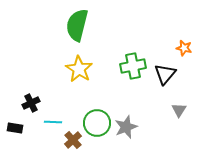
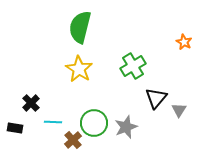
green semicircle: moved 3 px right, 2 px down
orange star: moved 6 px up; rotated 14 degrees clockwise
green cross: rotated 20 degrees counterclockwise
black triangle: moved 9 px left, 24 px down
black cross: rotated 18 degrees counterclockwise
green circle: moved 3 px left
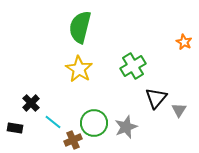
cyan line: rotated 36 degrees clockwise
brown cross: rotated 18 degrees clockwise
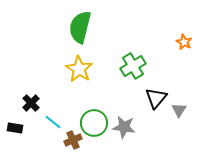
gray star: moved 2 px left; rotated 30 degrees clockwise
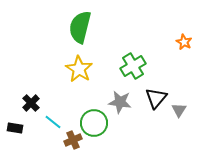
gray star: moved 4 px left, 25 px up
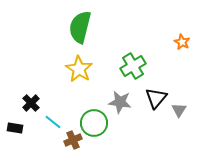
orange star: moved 2 px left
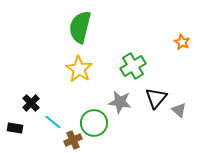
gray triangle: rotated 21 degrees counterclockwise
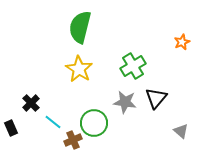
orange star: rotated 21 degrees clockwise
gray star: moved 5 px right
gray triangle: moved 2 px right, 21 px down
black rectangle: moved 4 px left; rotated 56 degrees clockwise
